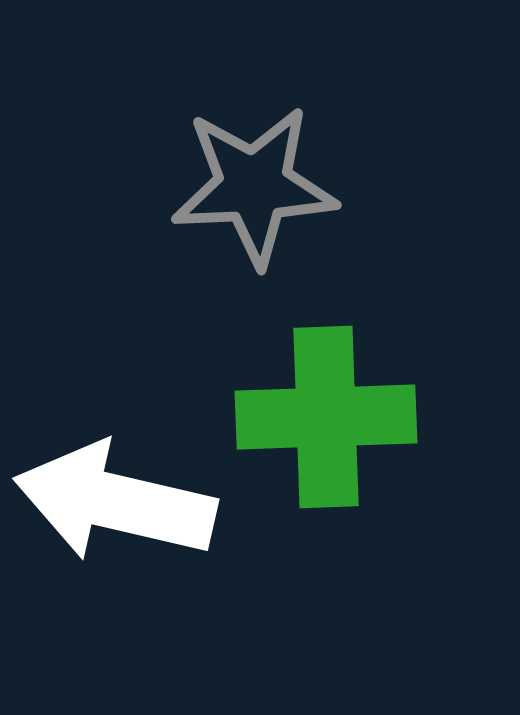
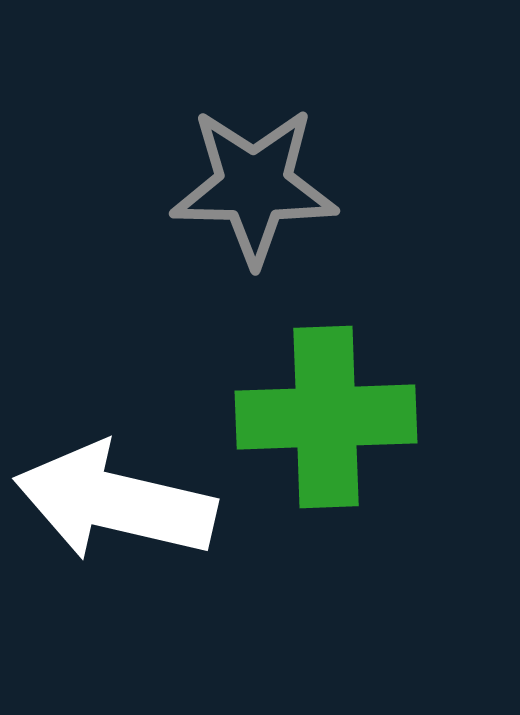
gray star: rotated 4 degrees clockwise
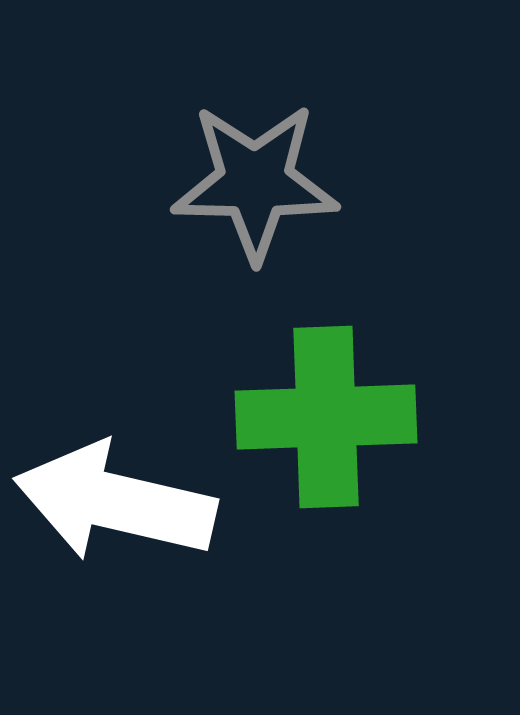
gray star: moved 1 px right, 4 px up
